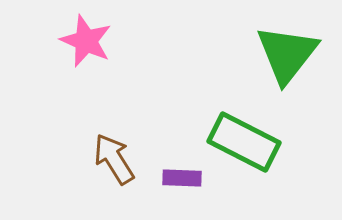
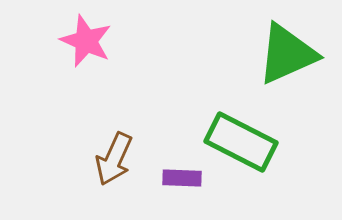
green triangle: rotated 28 degrees clockwise
green rectangle: moved 3 px left
brown arrow: rotated 124 degrees counterclockwise
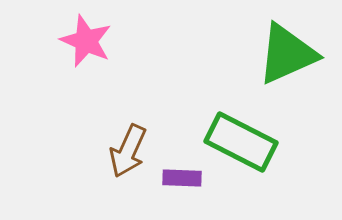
brown arrow: moved 14 px right, 8 px up
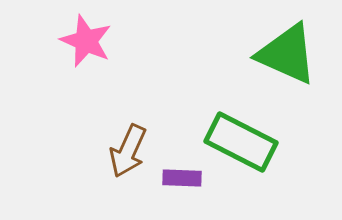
green triangle: rotated 48 degrees clockwise
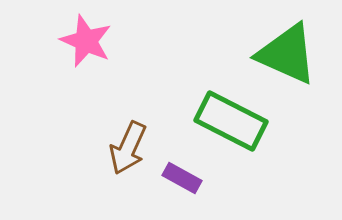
green rectangle: moved 10 px left, 21 px up
brown arrow: moved 3 px up
purple rectangle: rotated 27 degrees clockwise
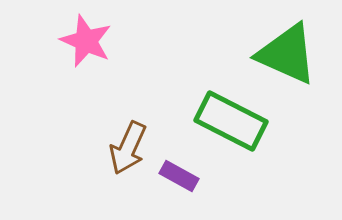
purple rectangle: moved 3 px left, 2 px up
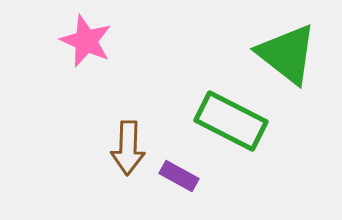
green triangle: rotated 14 degrees clockwise
brown arrow: rotated 22 degrees counterclockwise
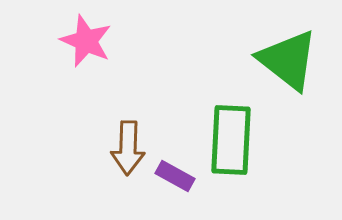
green triangle: moved 1 px right, 6 px down
green rectangle: moved 19 px down; rotated 66 degrees clockwise
purple rectangle: moved 4 px left
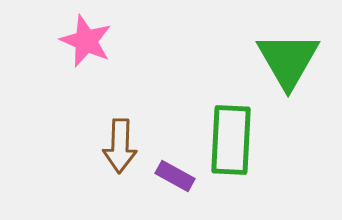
green triangle: rotated 22 degrees clockwise
brown arrow: moved 8 px left, 2 px up
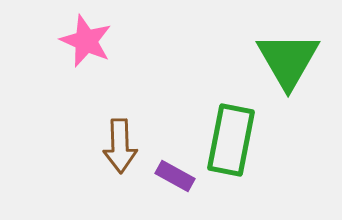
green rectangle: rotated 8 degrees clockwise
brown arrow: rotated 4 degrees counterclockwise
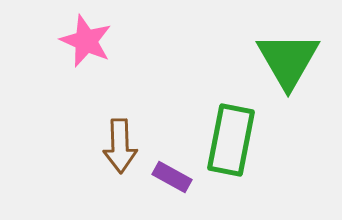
purple rectangle: moved 3 px left, 1 px down
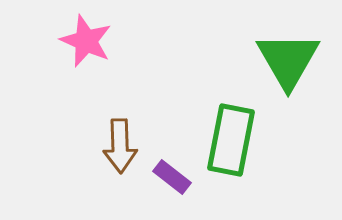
purple rectangle: rotated 9 degrees clockwise
